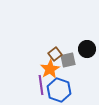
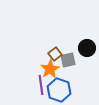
black circle: moved 1 px up
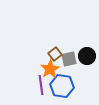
black circle: moved 8 px down
gray square: moved 1 px right, 1 px up
blue hexagon: moved 3 px right, 4 px up; rotated 10 degrees counterclockwise
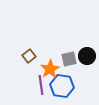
brown square: moved 26 px left, 2 px down
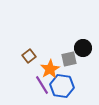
black circle: moved 4 px left, 8 px up
purple line: moved 1 px right; rotated 24 degrees counterclockwise
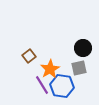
gray square: moved 10 px right, 9 px down
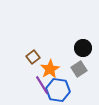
brown square: moved 4 px right, 1 px down
gray square: moved 1 px down; rotated 21 degrees counterclockwise
blue hexagon: moved 4 px left, 4 px down
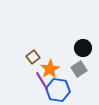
purple line: moved 4 px up
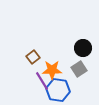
orange star: moved 2 px right, 1 px down; rotated 30 degrees clockwise
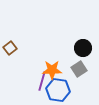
brown square: moved 23 px left, 9 px up
purple line: rotated 48 degrees clockwise
